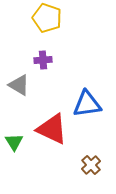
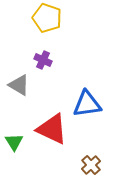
purple cross: rotated 30 degrees clockwise
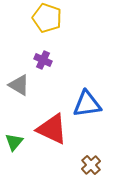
green triangle: rotated 12 degrees clockwise
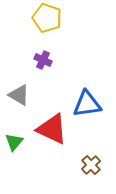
gray triangle: moved 10 px down
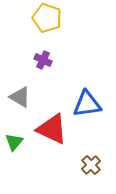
gray triangle: moved 1 px right, 2 px down
